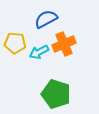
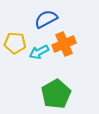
green pentagon: rotated 24 degrees clockwise
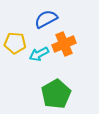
cyan arrow: moved 2 px down
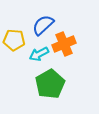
blue semicircle: moved 3 px left, 6 px down; rotated 15 degrees counterclockwise
yellow pentagon: moved 1 px left, 3 px up
green pentagon: moved 6 px left, 10 px up
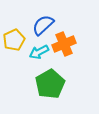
yellow pentagon: rotated 30 degrees counterclockwise
cyan arrow: moved 2 px up
